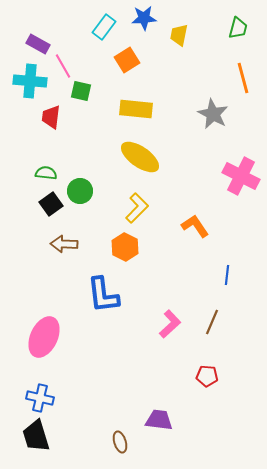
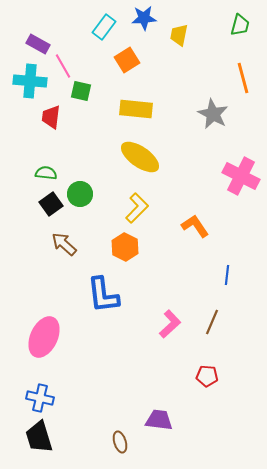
green trapezoid: moved 2 px right, 3 px up
green circle: moved 3 px down
brown arrow: rotated 40 degrees clockwise
black trapezoid: moved 3 px right, 1 px down
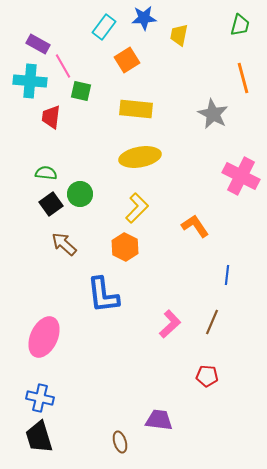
yellow ellipse: rotated 45 degrees counterclockwise
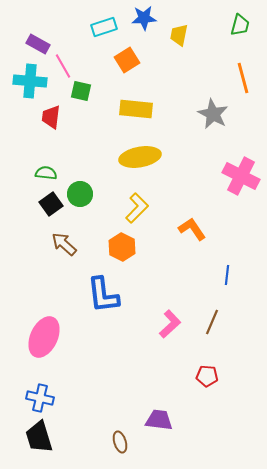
cyan rectangle: rotated 35 degrees clockwise
orange L-shape: moved 3 px left, 3 px down
orange hexagon: moved 3 px left
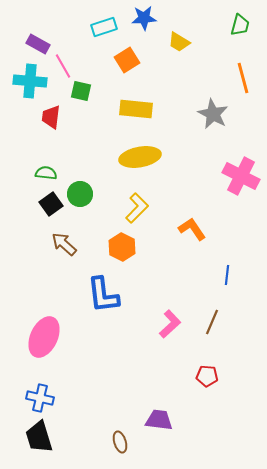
yellow trapezoid: moved 7 px down; rotated 70 degrees counterclockwise
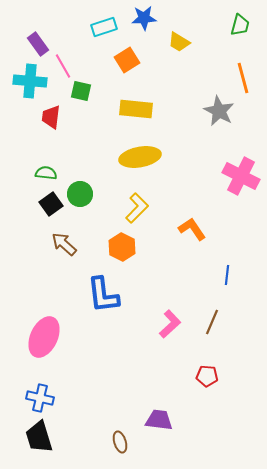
purple rectangle: rotated 25 degrees clockwise
gray star: moved 6 px right, 3 px up
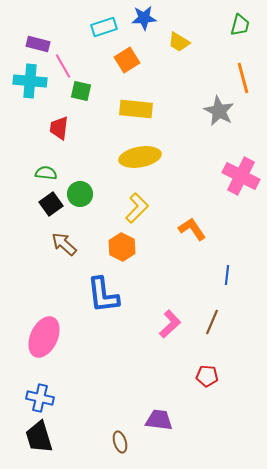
purple rectangle: rotated 40 degrees counterclockwise
red trapezoid: moved 8 px right, 11 px down
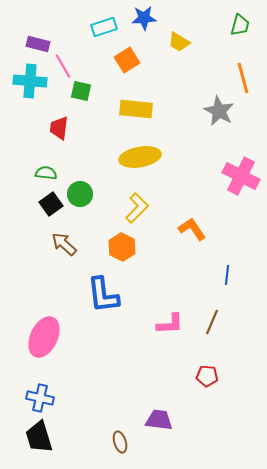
pink L-shape: rotated 40 degrees clockwise
